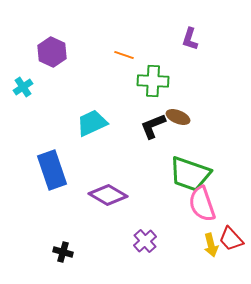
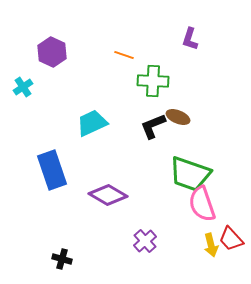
black cross: moved 1 px left, 7 px down
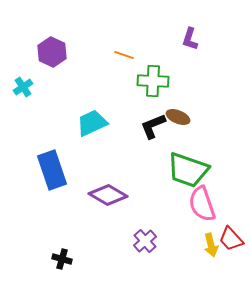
green trapezoid: moved 2 px left, 4 px up
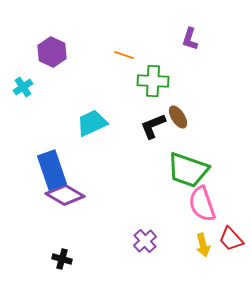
brown ellipse: rotated 35 degrees clockwise
purple diamond: moved 43 px left
yellow arrow: moved 8 px left
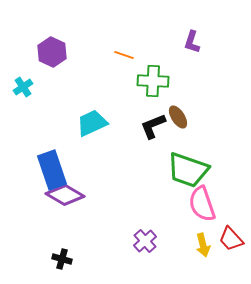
purple L-shape: moved 2 px right, 3 px down
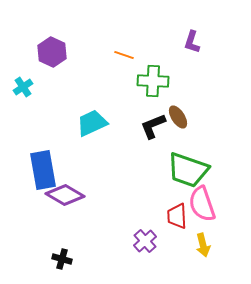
blue rectangle: moved 9 px left; rotated 9 degrees clockwise
red trapezoid: moved 54 px left, 23 px up; rotated 40 degrees clockwise
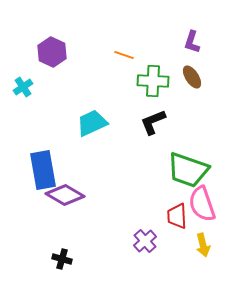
brown ellipse: moved 14 px right, 40 px up
black L-shape: moved 4 px up
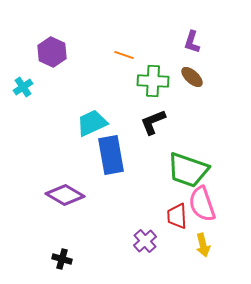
brown ellipse: rotated 15 degrees counterclockwise
blue rectangle: moved 68 px right, 15 px up
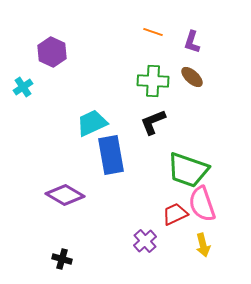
orange line: moved 29 px right, 23 px up
red trapezoid: moved 2 px left, 2 px up; rotated 68 degrees clockwise
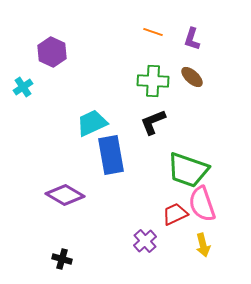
purple L-shape: moved 3 px up
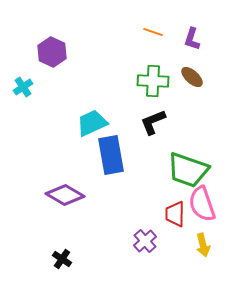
red trapezoid: rotated 64 degrees counterclockwise
black cross: rotated 18 degrees clockwise
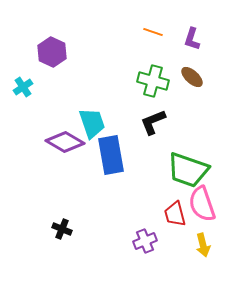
green cross: rotated 12 degrees clockwise
cyan trapezoid: rotated 96 degrees clockwise
purple diamond: moved 53 px up
red trapezoid: rotated 16 degrees counterclockwise
purple cross: rotated 20 degrees clockwise
black cross: moved 30 px up; rotated 12 degrees counterclockwise
